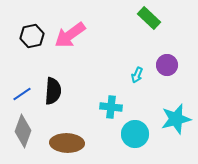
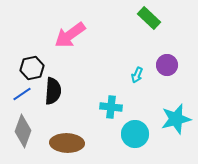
black hexagon: moved 32 px down
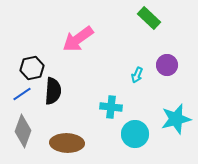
pink arrow: moved 8 px right, 4 px down
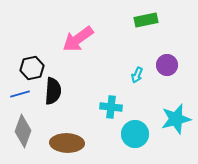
green rectangle: moved 3 px left, 2 px down; rotated 55 degrees counterclockwise
blue line: moved 2 px left; rotated 18 degrees clockwise
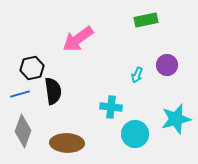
black semicircle: rotated 12 degrees counterclockwise
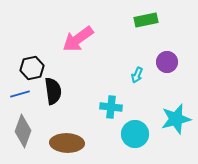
purple circle: moved 3 px up
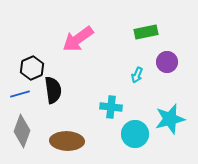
green rectangle: moved 12 px down
black hexagon: rotated 10 degrees counterclockwise
black semicircle: moved 1 px up
cyan star: moved 6 px left
gray diamond: moved 1 px left
brown ellipse: moved 2 px up
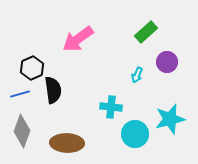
green rectangle: rotated 30 degrees counterclockwise
brown ellipse: moved 2 px down
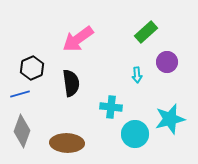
cyan arrow: rotated 28 degrees counterclockwise
black semicircle: moved 18 px right, 7 px up
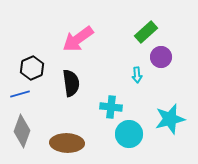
purple circle: moved 6 px left, 5 px up
cyan circle: moved 6 px left
